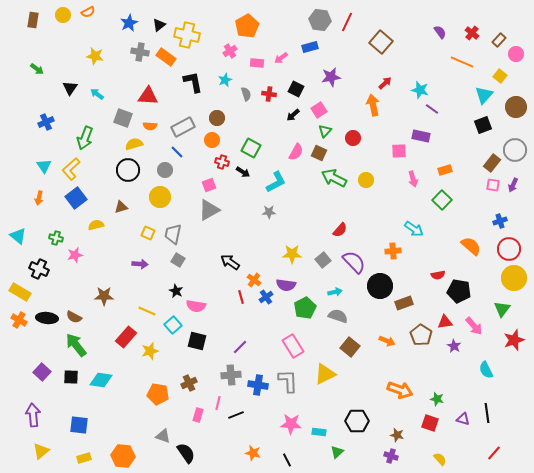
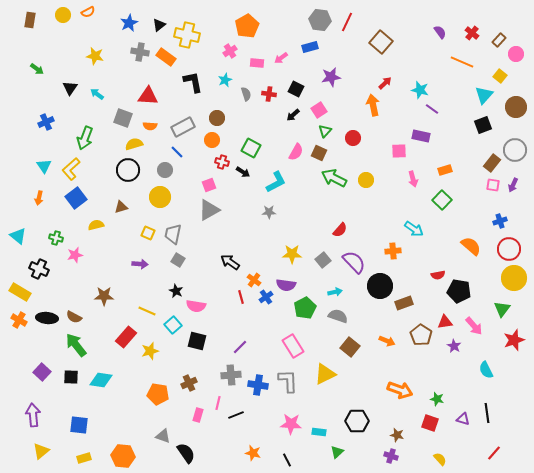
brown rectangle at (33, 20): moved 3 px left
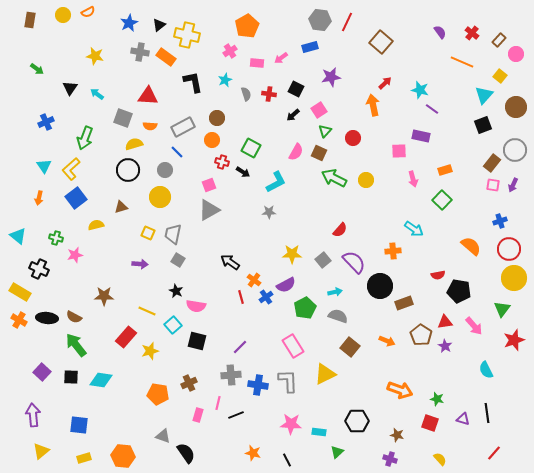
purple semicircle at (286, 285): rotated 36 degrees counterclockwise
purple star at (454, 346): moved 9 px left
purple cross at (391, 456): moved 1 px left, 3 px down
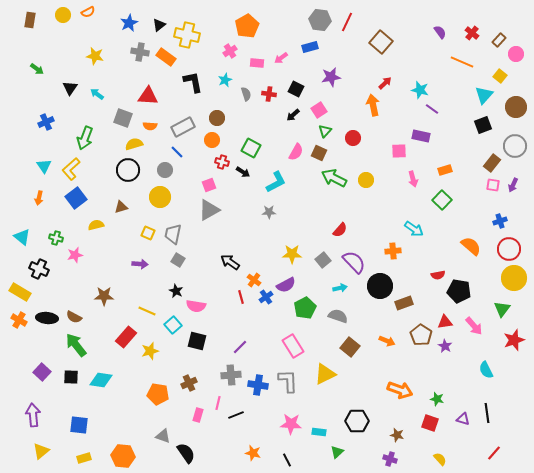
gray circle at (515, 150): moved 4 px up
cyan triangle at (18, 236): moved 4 px right, 1 px down
cyan arrow at (335, 292): moved 5 px right, 4 px up
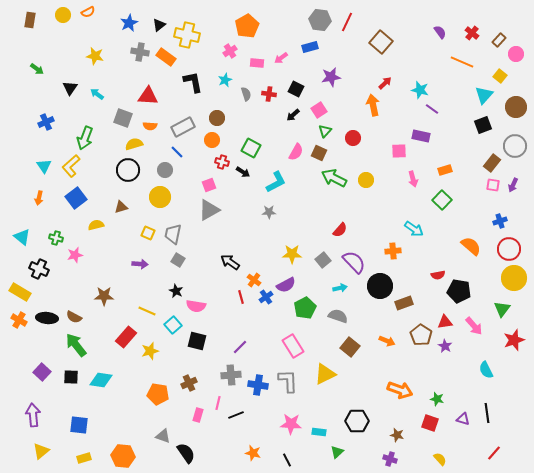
yellow L-shape at (71, 169): moved 3 px up
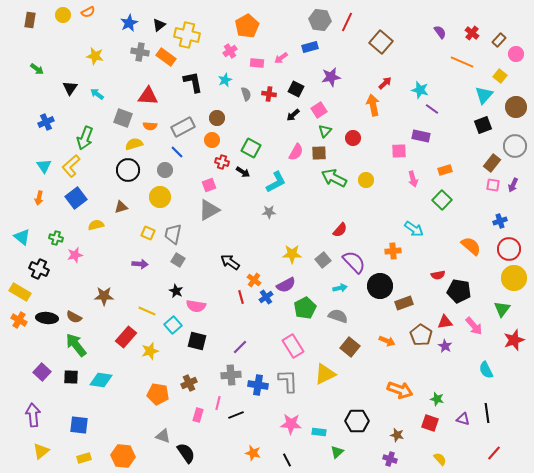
brown square at (319, 153): rotated 28 degrees counterclockwise
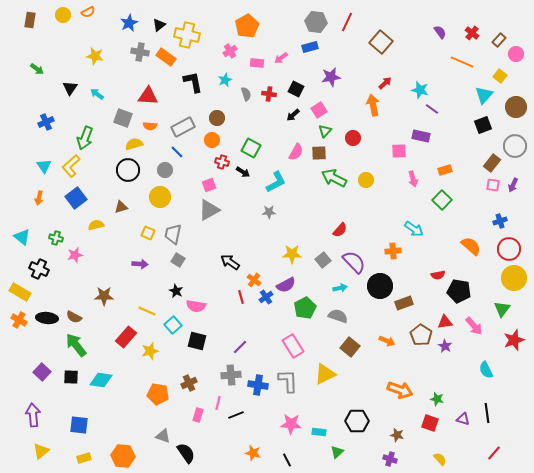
gray hexagon at (320, 20): moved 4 px left, 2 px down
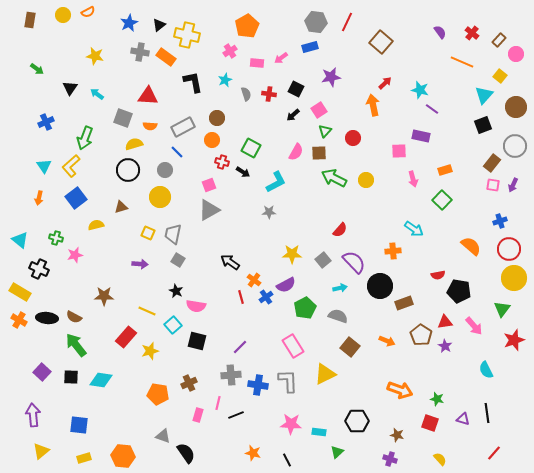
cyan triangle at (22, 237): moved 2 px left, 3 px down
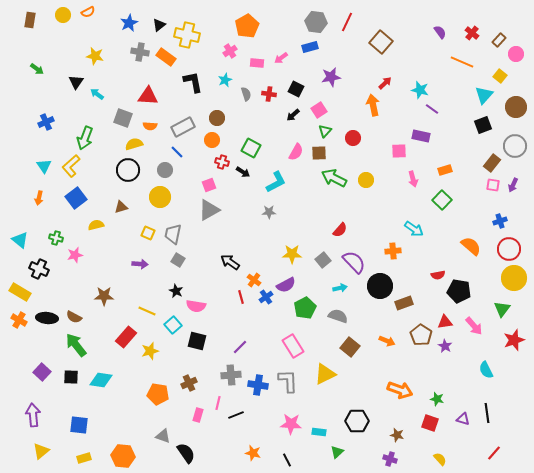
black triangle at (70, 88): moved 6 px right, 6 px up
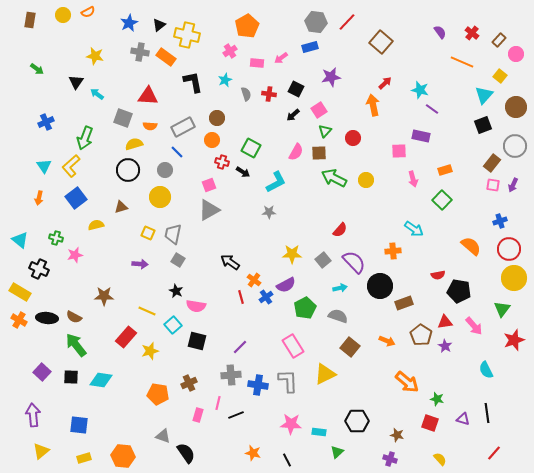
red line at (347, 22): rotated 18 degrees clockwise
orange arrow at (400, 390): moved 7 px right, 8 px up; rotated 20 degrees clockwise
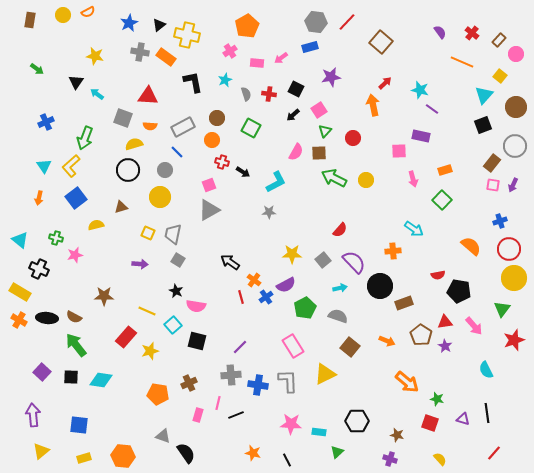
green square at (251, 148): moved 20 px up
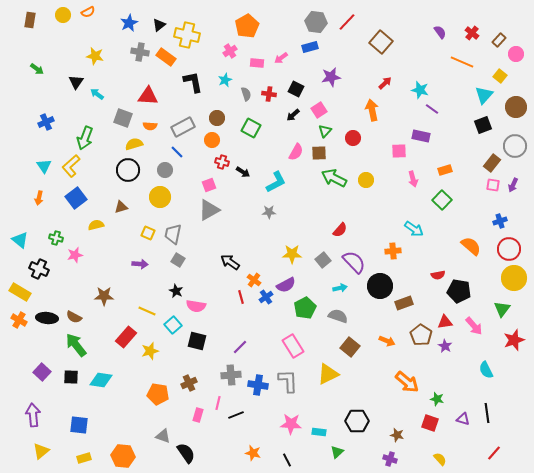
orange arrow at (373, 105): moved 1 px left, 5 px down
yellow triangle at (325, 374): moved 3 px right
